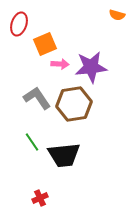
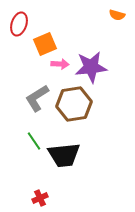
gray L-shape: rotated 88 degrees counterclockwise
green line: moved 2 px right, 1 px up
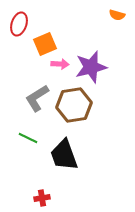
purple star: rotated 8 degrees counterclockwise
brown hexagon: moved 1 px down
green line: moved 6 px left, 3 px up; rotated 30 degrees counterclockwise
black trapezoid: rotated 76 degrees clockwise
red cross: moved 2 px right; rotated 14 degrees clockwise
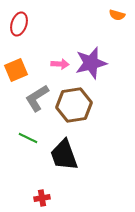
orange square: moved 29 px left, 26 px down
purple star: moved 4 px up
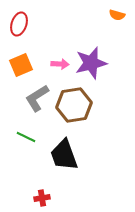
orange square: moved 5 px right, 5 px up
green line: moved 2 px left, 1 px up
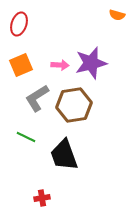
pink arrow: moved 1 px down
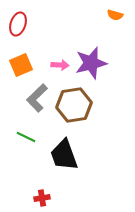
orange semicircle: moved 2 px left
red ellipse: moved 1 px left
gray L-shape: rotated 12 degrees counterclockwise
